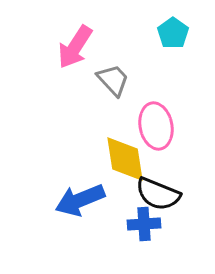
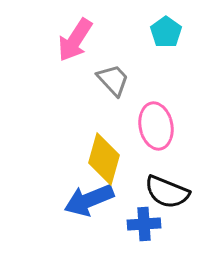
cyan pentagon: moved 7 px left, 1 px up
pink arrow: moved 7 px up
yellow diamond: moved 21 px left; rotated 24 degrees clockwise
black semicircle: moved 9 px right, 2 px up
blue arrow: moved 9 px right
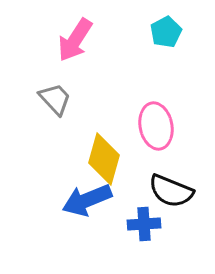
cyan pentagon: rotated 8 degrees clockwise
gray trapezoid: moved 58 px left, 19 px down
black semicircle: moved 4 px right, 1 px up
blue arrow: moved 2 px left
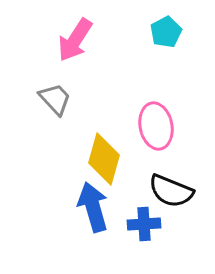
blue arrow: moved 6 px right, 7 px down; rotated 96 degrees clockwise
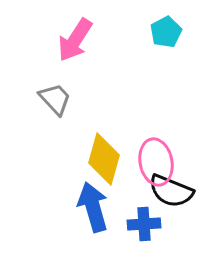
pink ellipse: moved 36 px down
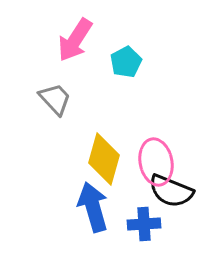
cyan pentagon: moved 40 px left, 30 px down
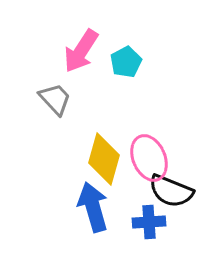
pink arrow: moved 6 px right, 11 px down
pink ellipse: moved 7 px left, 4 px up; rotated 12 degrees counterclockwise
blue cross: moved 5 px right, 2 px up
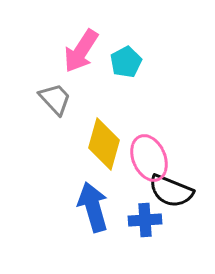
yellow diamond: moved 15 px up
blue cross: moved 4 px left, 2 px up
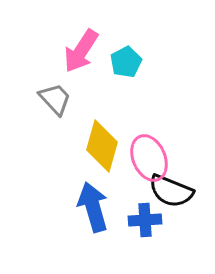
yellow diamond: moved 2 px left, 2 px down
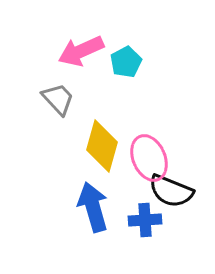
pink arrow: rotated 33 degrees clockwise
gray trapezoid: moved 3 px right
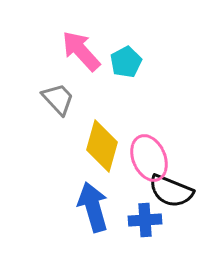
pink arrow: rotated 72 degrees clockwise
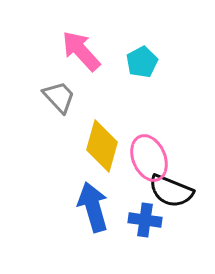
cyan pentagon: moved 16 px right
gray trapezoid: moved 1 px right, 2 px up
blue cross: rotated 12 degrees clockwise
